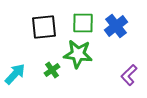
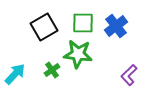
black square: rotated 24 degrees counterclockwise
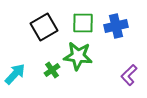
blue cross: rotated 25 degrees clockwise
green star: moved 2 px down
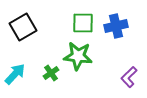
black square: moved 21 px left
green cross: moved 1 px left, 3 px down
purple L-shape: moved 2 px down
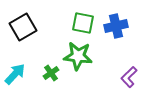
green square: rotated 10 degrees clockwise
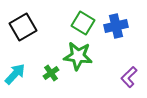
green square: rotated 20 degrees clockwise
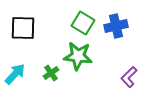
black square: moved 1 px down; rotated 32 degrees clockwise
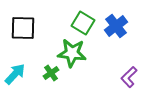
blue cross: rotated 25 degrees counterclockwise
green star: moved 6 px left, 3 px up
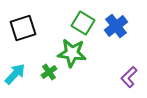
black square: rotated 20 degrees counterclockwise
green cross: moved 2 px left, 1 px up
